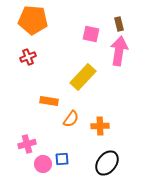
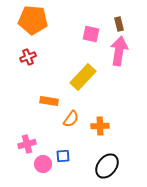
blue square: moved 1 px right, 3 px up
black ellipse: moved 3 px down
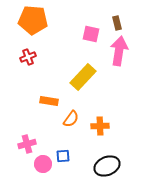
brown rectangle: moved 2 px left, 1 px up
black ellipse: rotated 30 degrees clockwise
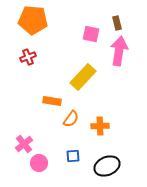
orange rectangle: moved 3 px right
pink cross: moved 3 px left; rotated 24 degrees counterclockwise
blue square: moved 10 px right
pink circle: moved 4 px left, 1 px up
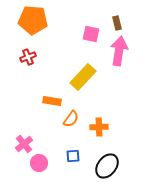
orange cross: moved 1 px left, 1 px down
black ellipse: rotated 30 degrees counterclockwise
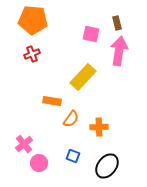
red cross: moved 4 px right, 3 px up
blue square: rotated 24 degrees clockwise
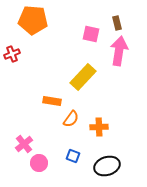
red cross: moved 20 px left
black ellipse: rotated 35 degrees clockwise
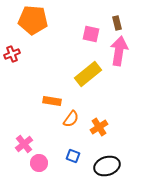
yellow rectangle: moved 5 px right, 3 px up; rotated 8 degrees clockwise
orange cross: rotated 30 degrees counterclockwise
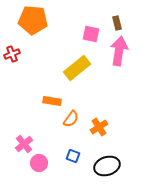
yellow rectangle: moved 11 px left, 6 px up
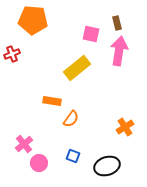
orange cross: moved 26 px right
